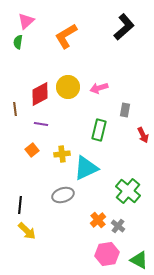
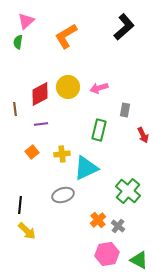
purple line: rotated 16 degrees counterclockwise
orange square: moved 2 px down
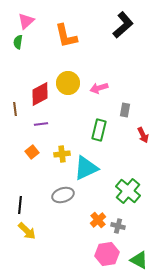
black L-shape: moved 1 px left, 2 px up
orange L-shape: rotated 72 degrees counterclockwise
yellow circle: moved 4 px up
gray cross: rotated 24 degrees counterclockwise
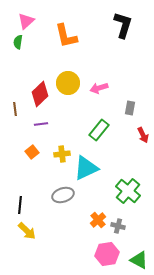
black L-shape: rotated 32 degrees counterclockwise
red diamond: rotated 15 degrees counterclockwise
gray rectangle: moved 5 px right, 2 px up
green rectangle: rotated 25 degrees clockwise
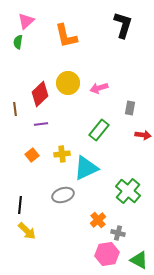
red arrow: rotated 56 degrees counterclockwise
orange square: moved 3 px down
gray cross: moved 7 px down
